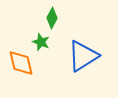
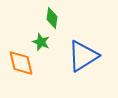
green diamond: rotated 20 degrees counterclockwise
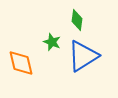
green diamond: moved 25 px right, 2 px down
green star: moved 11 px right
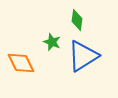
orange diamond: rotated 12 degrees counterclockwise
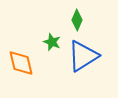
green diamond: rotated 15 degrees clockwise
orange diamond: rotated 12 degrees clockwise
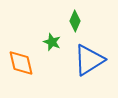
green diamond: moved 2 px left, 1 px down
blue triangle: moved 6 px right, 4 px down
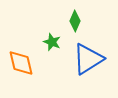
blue triangle: moved 1 px left, 1 px up
